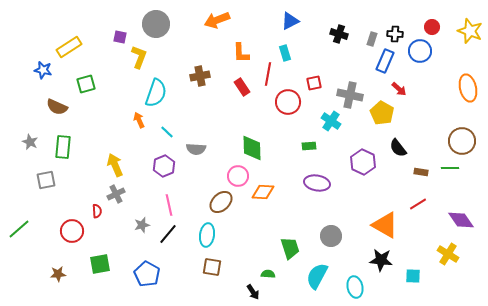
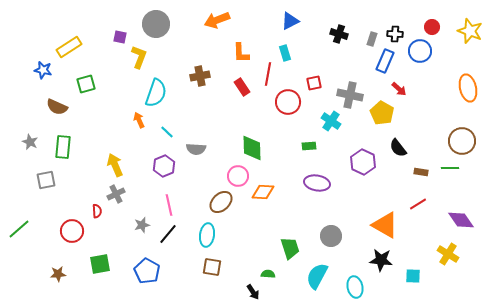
blue pentagon at (147, 274): moved 3 px up
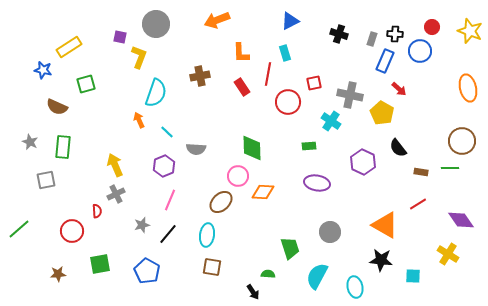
pink line at (169, 205): moved 1 px right, 5 px up; rotated 35 degrees clockwise
gray circle at (331, 236): moved 1 px left, 4 px up
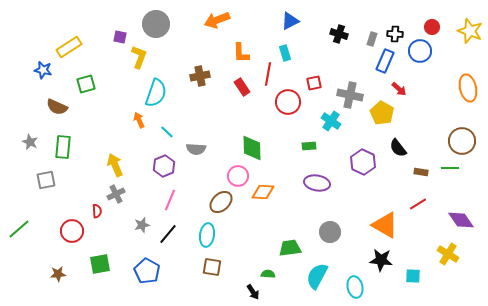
green trapezoid at (290, 248): rotated 80 degrees counterclockwise
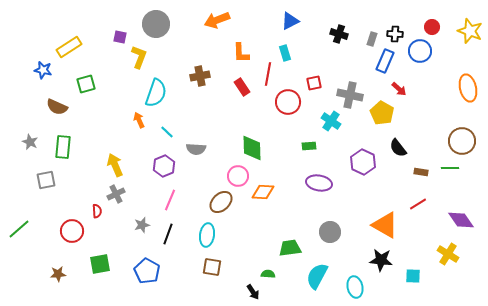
purple ellipse at (317, 183): moved 2 px right
black line at (168, 234): rotated 20 degrees counterclockwise
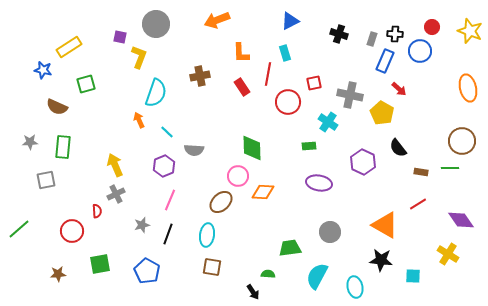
cyan cross at (331, 121): moved 3 px left, 1 px down
gray star at (30, 142): rotated 28 degrees counterclockwise
gray semicircle at (196, 149): moved 2 px left, 1 px down
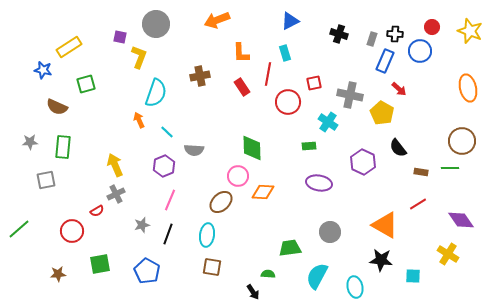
red semicircle at (97, 211): rotated 64 degrees clockwise
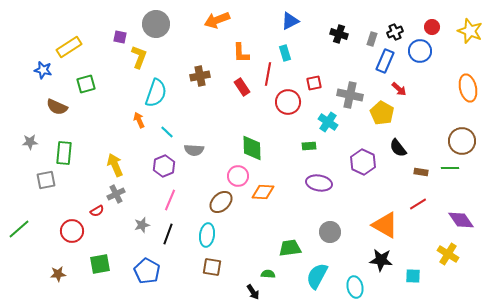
black cross at (395, 34): moved 2 px up; rotated 28 degrees counterclockwise
green rectangle at (63, 147): moved 1 px right, 6 px down
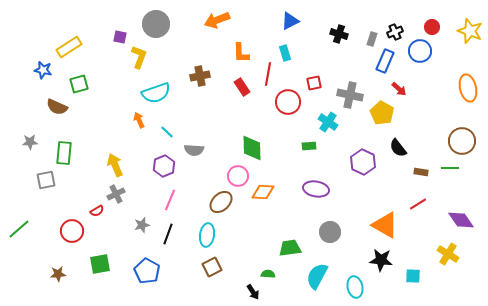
green square at (86, 84): moved 7 px left
cyan semicircle at (156, 93): rotated 52 degrees clockwise
purple ellipse at (319, 183): moved 3 px left, 6 px down
brown square at (212, 267): rotated 36 degrees counterclockwise
